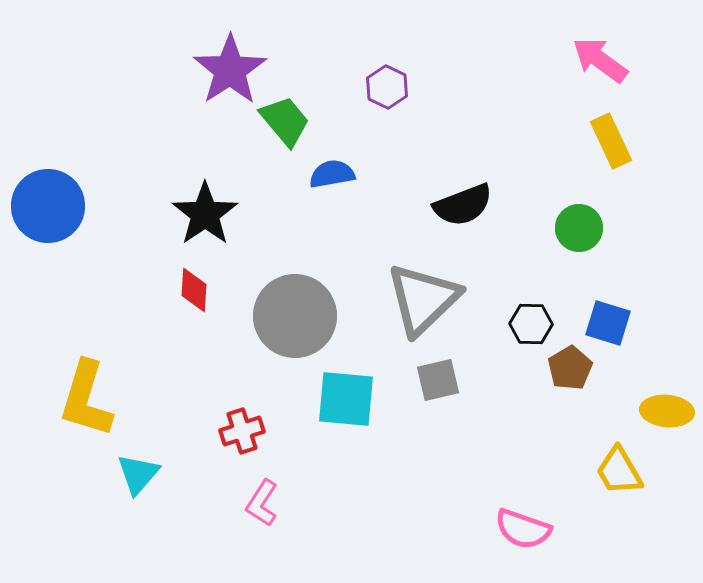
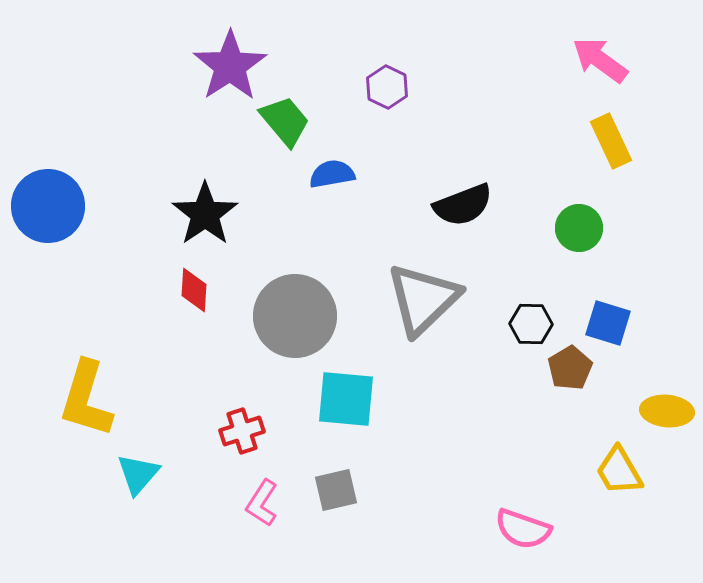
purple star: moved 4 px up
gray square: moved 102 px left, 110 px down
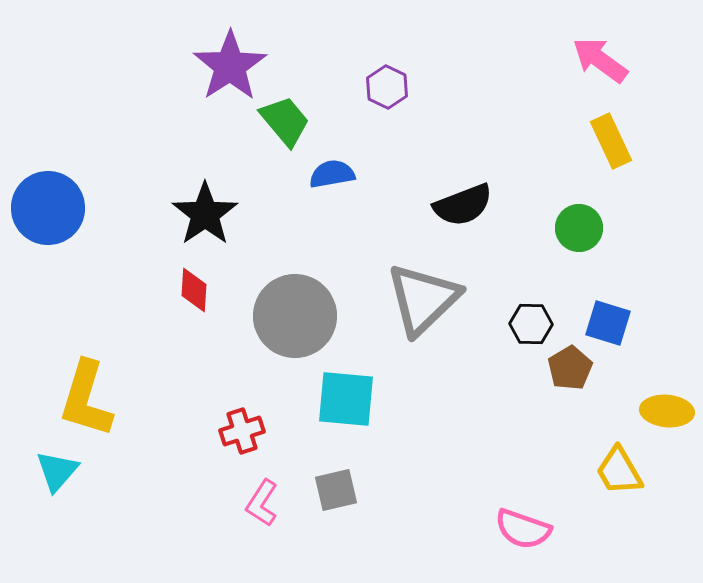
blue circle: moved 2 px down
cyan triangle: moved 81 px left, 3 px up
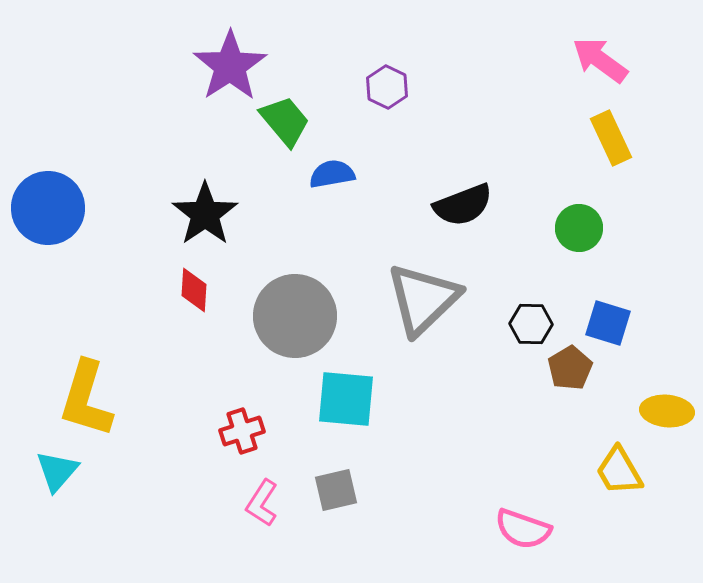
yellow rectangle: moved 3 px up
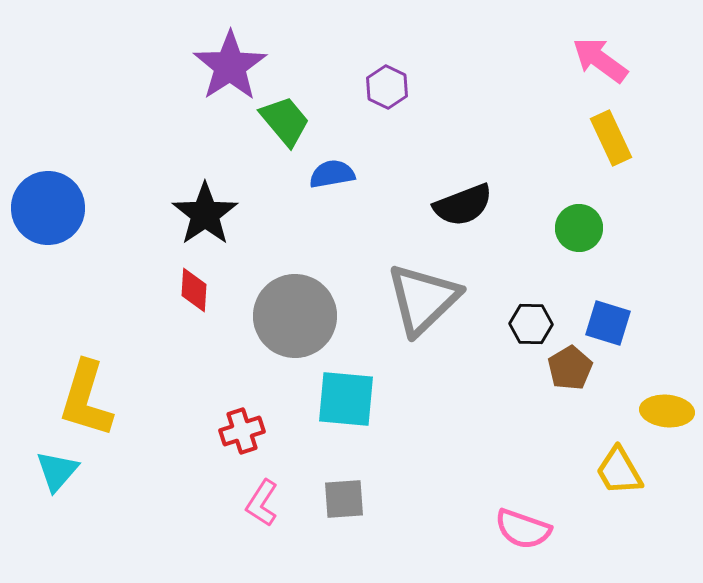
gray square: moved 8 px right, 9 px down; rotated 9 degrees clockwise
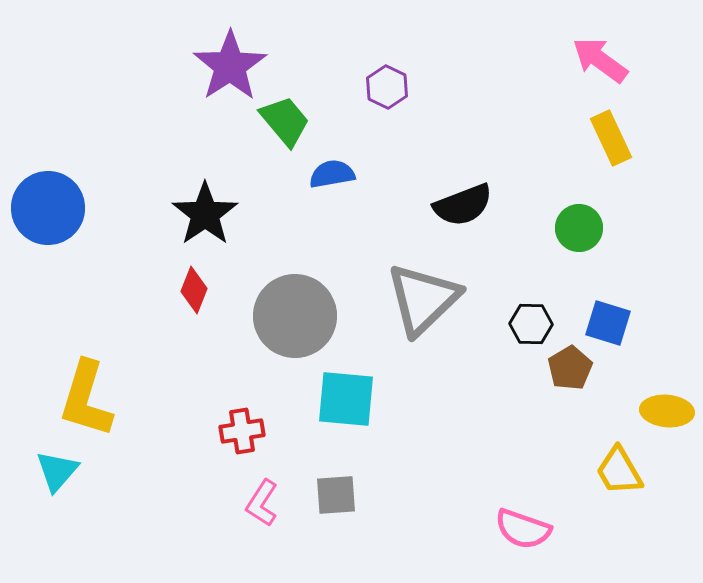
red diamond: rotated 18 degrees clockwise
red cross: rotated 9 degrees clockwise
gray square: moved 8 px left, 4 px up
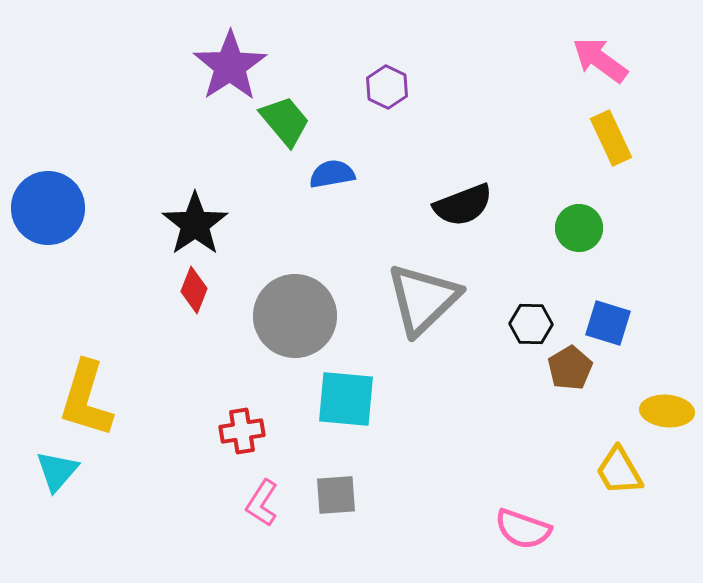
black star: moved 10 px left, 10 px down
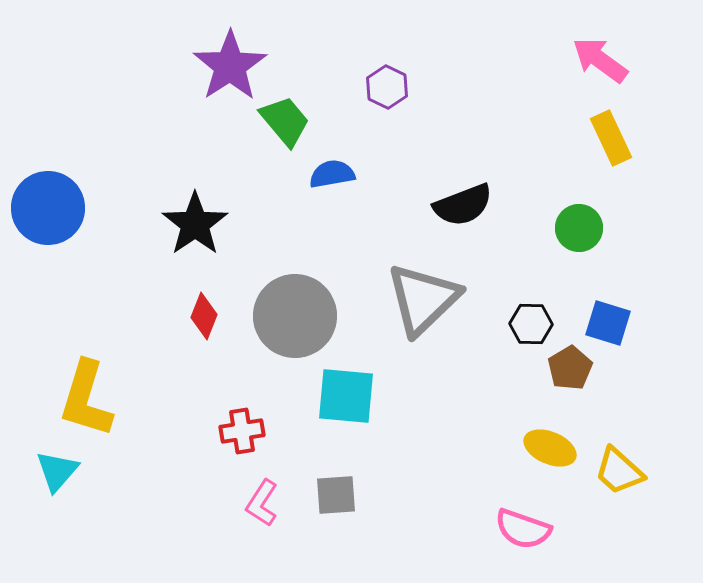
red diamond: moved 10 px right, 26 px down
cyan square: moved 3 px up
yellow ellipse: moved 117 px left, 37 px down; rotated 18 degrees clockwise
yellow trapezoid: rotated 18 degrees counterclockwise
